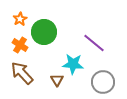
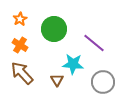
green circle: moved 10 px right, 3 px up
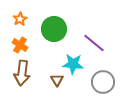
brown arrow: rotated 130 degrees counterclockwise
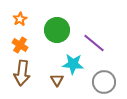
green circle: moved 3 px right, 1 px down
gray circle: moved 1 px right
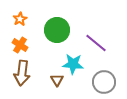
purple line: moved 2 px right
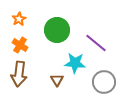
orange star: moved 1 px left
cyan star: moved 2 px right, 1 px up
brown arrow: moved 3 px left, 1 px down
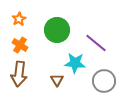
gray circle: moved 1 px up
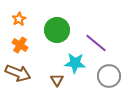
brown arrow: moved 1 px left, 1 px up; rotated 75 degrees counterclockwise
gray circle: moved 5 px right, 5 px up
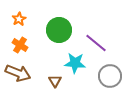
green circle: moved 2 px right
gray circle: moved 1 px right
brown triangle: moved 2 px left, 1 px down
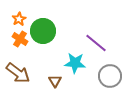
green circle: moved 16 px left, 1 px down
orange cross: moved 6 px up
brown arrow: rotated 15 degrees clockwise
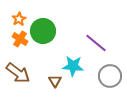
cyan star: moved 2 px left, 3 px down
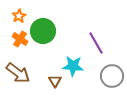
orange star: moved 3 px up
purple line: rotated 20 degrees clockwise
gray circle: moved 2 px right
